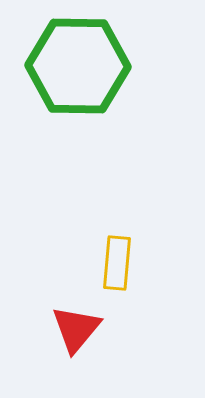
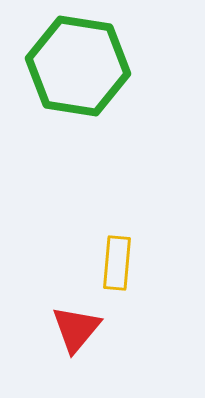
green hexagon: rotated 8 degrees clockwise
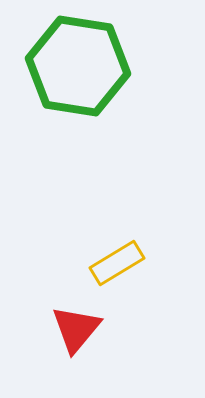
yellow rectangle: rotated 54 degrees clockwise
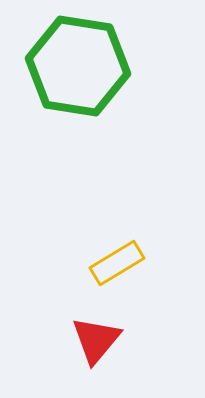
red triangle: moved 20 px right, 11 px down
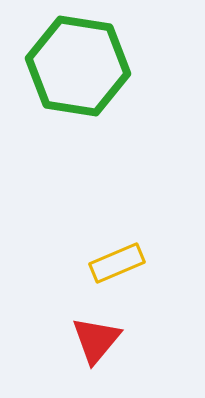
yellow rectangle: rotated 8 degrees clockwise
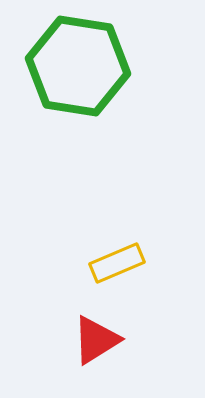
red triangle: rotated 18 degrees clockwise
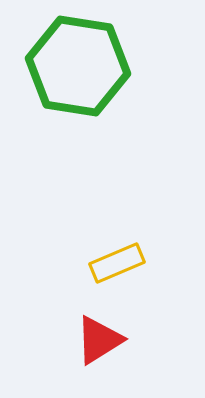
red triangle: moved 3 px right
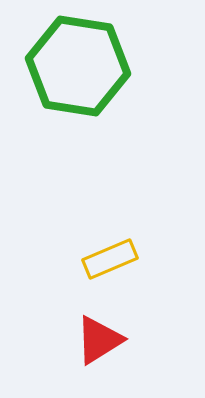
yellow rectangle: moved 7 px left, 4 px up
